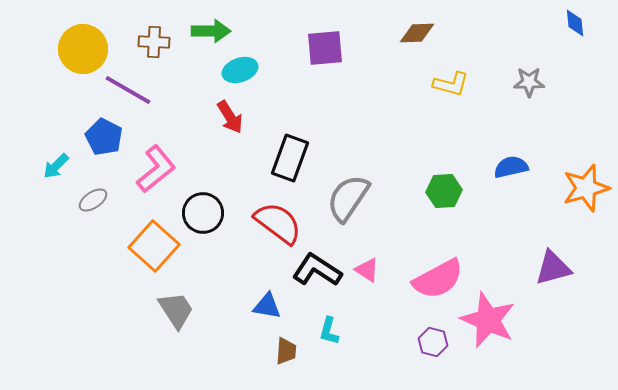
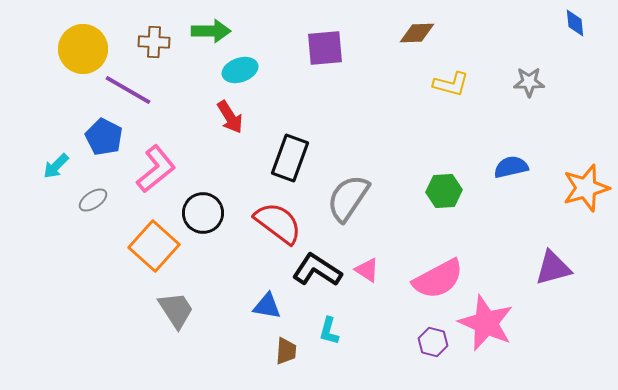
pink star: moved 2 px left, 3 px down
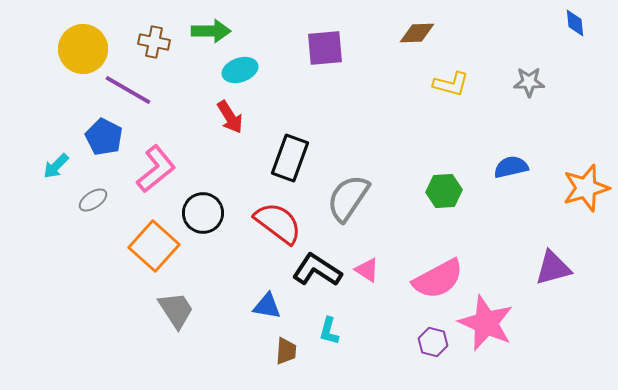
brown cross: rotated 8 degrees clockwise
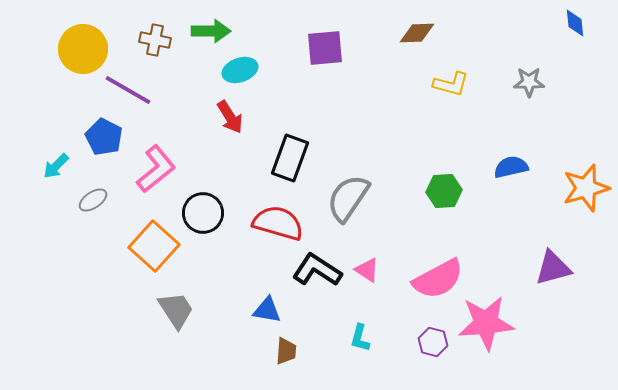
brown cross: moved 1 px right, 2 px up
red semicircle: rotated 21 degrees counterclockwise
blue triangle: moved 4 px down
pink star: rotated 28 degrees counterclockwise
cyan L-shape: moved 31 px right, 7 px down
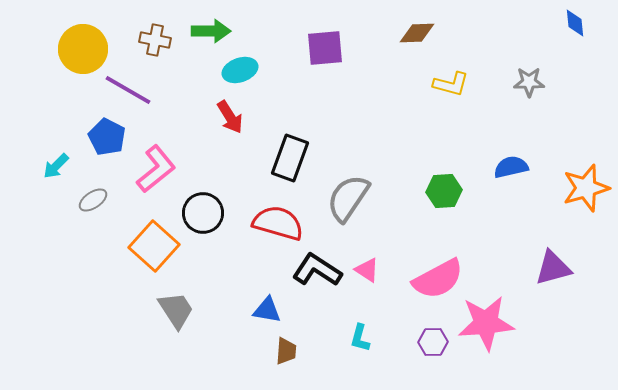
blue pentagon: moved 3 px right
purple hexagon: rotated 16 degrees counterclockwise
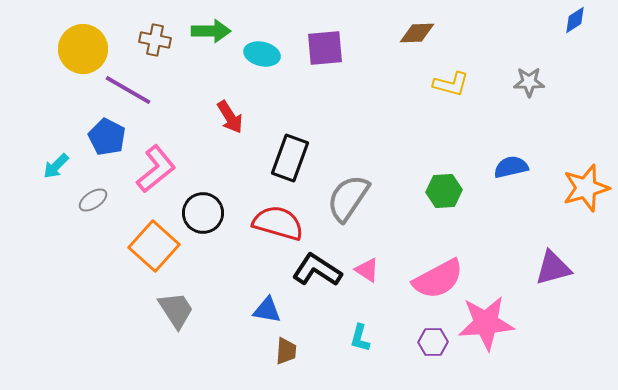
blue diamond: moved 3 px up; rotated 64 degrees clockwise
cyan ellipse: moved 22 px right, 16 px up; rotated 32 degrees clockwise
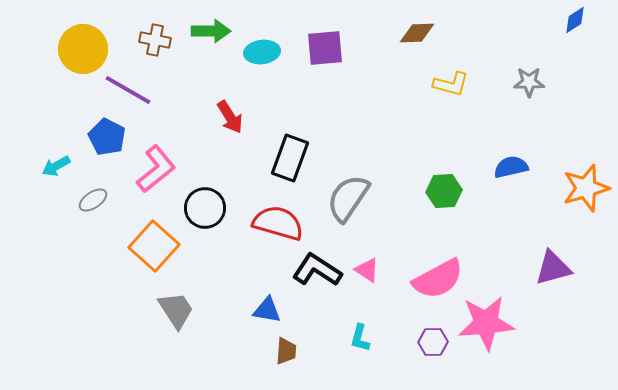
cyan ellipse: moved 2 px up; rotated 20 degrees counterclockwise
cyan arrow: rotated 16 degrees clockwise
black circle: moved 2 px right, 5 px up
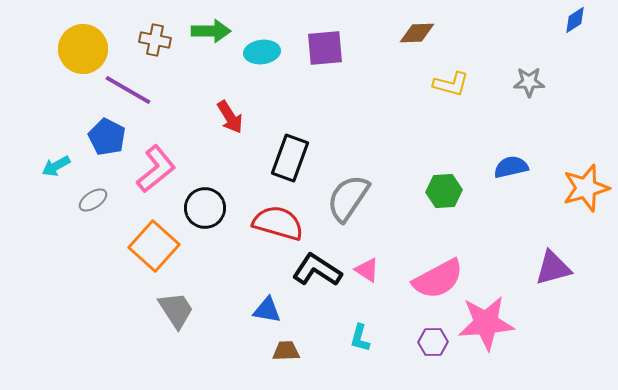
brown trapezoid: rotated 96 degrees counterclockwise
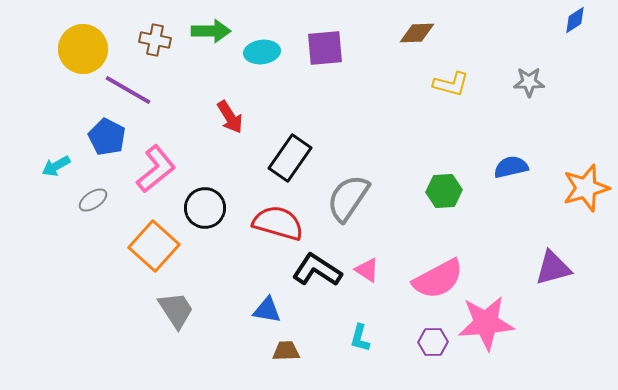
black rectangle: rotated 15 degrees clockwise
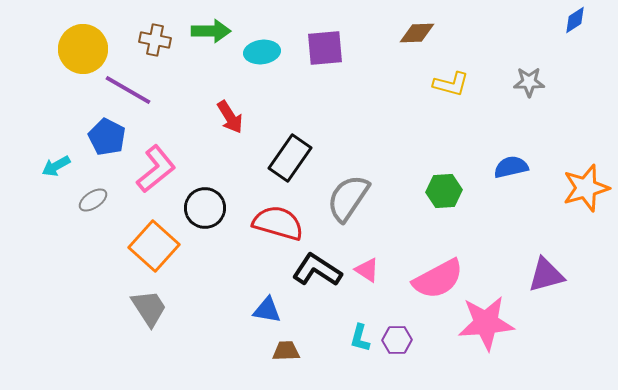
purple triangle: moved 7 px left, 7 px down
gray trapezoid: moved 27 px left, 2 px up
purple hexagon: moved 36 px left, 2 px up
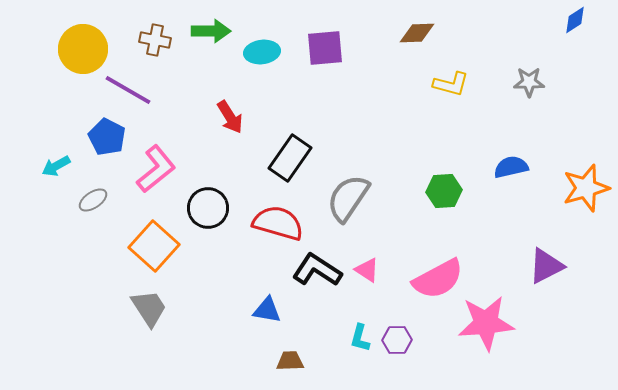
black circle: moved 3 px right
purple triangle: moved 9 px up; rotated 12 degrees counterclockwise
brown trapezoid: moved 4 px right, 10 px down
